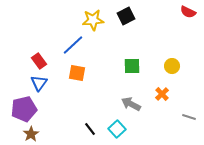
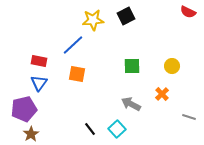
red rectangle: rotated 42 degrees counterclockwise
orange square: moved 1 px down
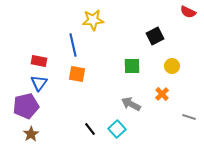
black square: moved 29 px right, 20 px down
blue line: rotated 60 degrees counterclockwise
purple pentagon: moved 2 px right, 3 px up
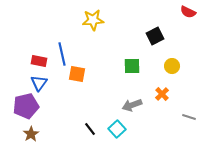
blue line: moved 11 px left, 9 px down
gray arrow: moved 1 px right, 1 px down; rotated 48 degrees counterclockwise
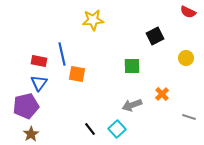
yellow circle: moved 14 px right, 8 px up
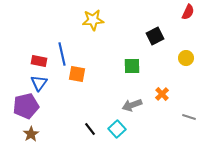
red semicircle: rotated 91 degrees counterclockwise
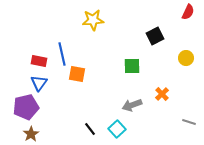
purple pentagon: moved 1 px down
gray line: moved 5 px down
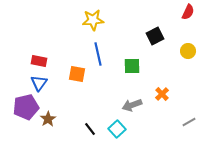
blue line: moved 36 px right
yellow circle: moved 2 px right, 7 px up
gray line: rotated 48 degrees counterclockwise
brown star: moved 17 px right, 15 px up
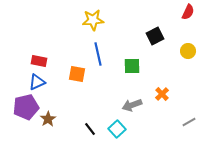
blue triangle: moved 2 px left, 1 px up; rotated 30 degrees clockwise
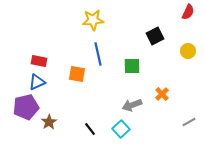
brown star: moved 1 px right, 3 px down
cyan square: moved 4 px right
